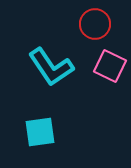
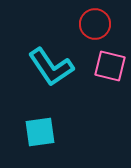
pink square: rotated 12 degrees counterclockwise
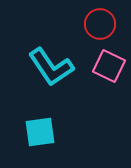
red circle: moved 5 px right
pink square: moved 1 px left; rotated 12 degrees clockwise
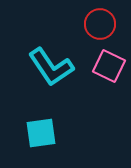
cyan square: moved 1 px right, 1 px down
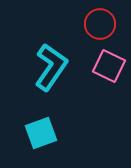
cyan L-shape: rotated 111 degrees counterclockwise
cyan square: rotated 12 degrees counterclockwise
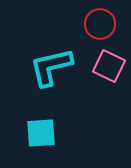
cyan L-shape: rotated 138 degrees counterclockwise
cyan square: rotated 16 degrees clockwise
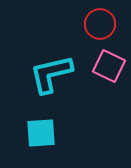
cyan L-shape: moved 7 px down
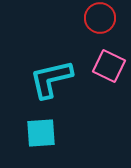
red circle: moved 6 px up
cyan L-shape: moved 5 px down
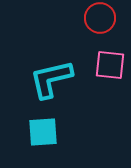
pink square: moved 1 px right, 1 px up; rotated 20 degrees counterclockwise
cyan square: moved 2 px right, 1 px up
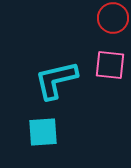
red circle: moved 13 px right
cyan L-shape: moved 5 px right, 1 px down
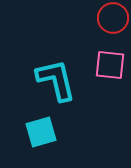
cyan L-shape: rotated 90 degrees clockwise
cyan square: moved 2 px left; rotated 12 degrees counterclockwise
